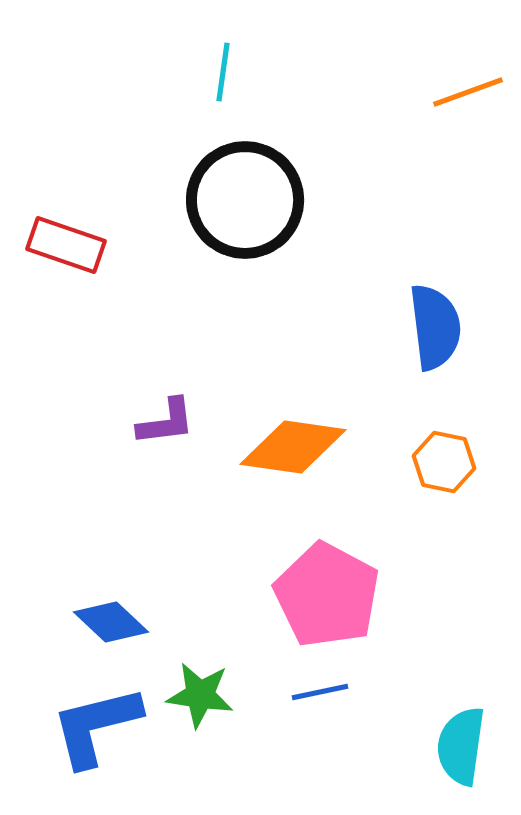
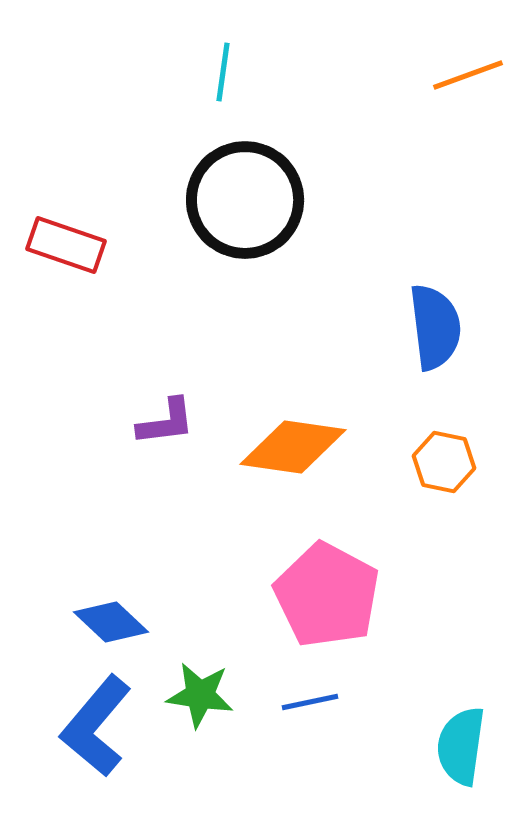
orange line: moved 17 px up
blue line: moved 10 px left, 10 px down
blue L-shape: rotated 36 degrees counterclockwise
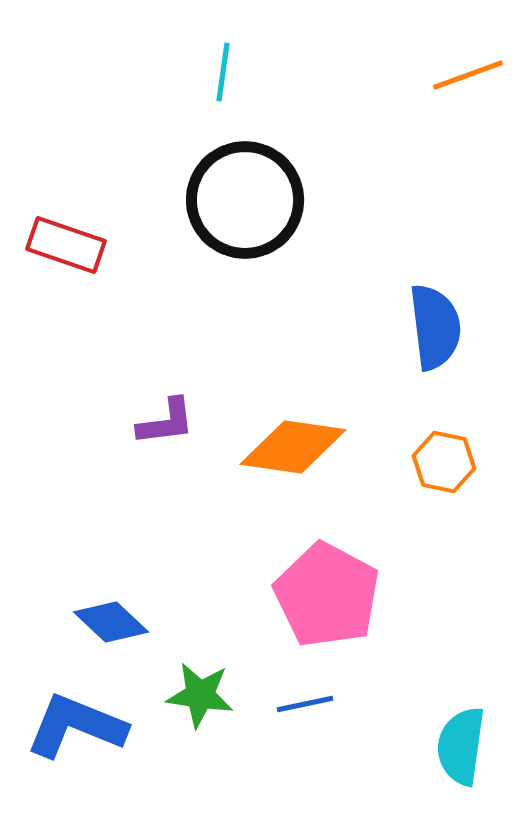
blue line: moved 5 px left, 2 px down
blue L-shape: moved 20 px left; rotated 72 degrees clockwise
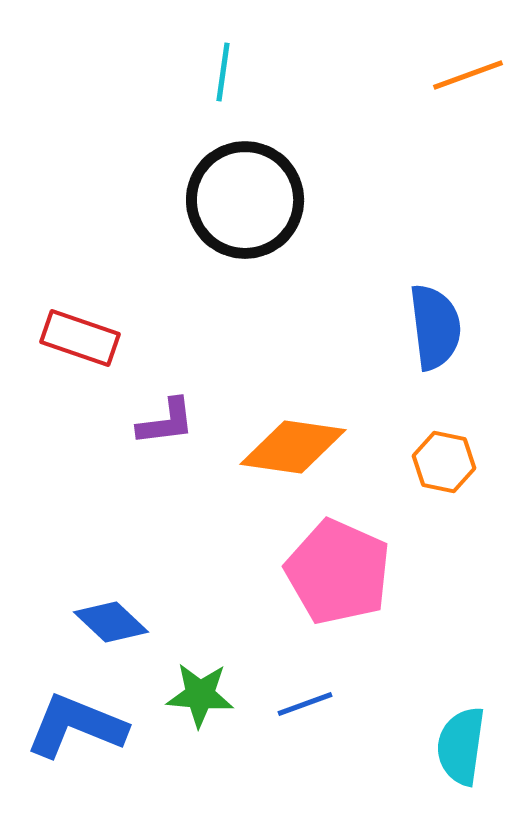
red rectangle: moved 14 px right, 93 px down
pink pentagon: moved 11 px right, 23 px up; rotated 4 degrees counterclockwise
green star: rotated 4 degrees counterclockwise
blue line: rotated 8 degrees counterclockwise
